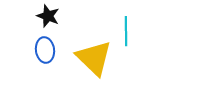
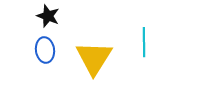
cyan line: moved 18 px right, 11 px down
yellow triangle: rotated 18 degrees clockwise
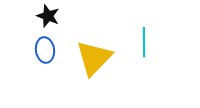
yellow triangle: rotated 12 degrees clockwise
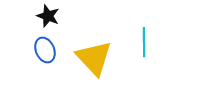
blue ellipse: rotated 15 degrees counterclockwise
yellow triangle: rotated 27 degrees counterclockwise
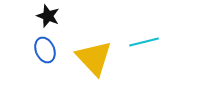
cyan line: rotated 76 degrees clockwise
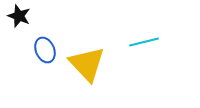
black star: moved 29 px left
yellow triangle: moved 7 px left, 6 px down
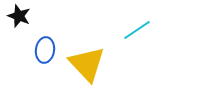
cyan line: moved 7 px left, 12 px up; rotated 20 degrees counterclockwise
blue ellipse: rotated 30 degrees clockwise
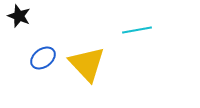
cyan line: rotated 24 degrees clockwise
blue ellipse: moved 2 px left, 8 px down; rotated 45 degrees clockwise
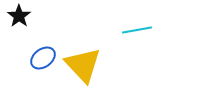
black star: rotated 15 degrees clockwise
yellow triangle: moved 4 px left, 1 px down
